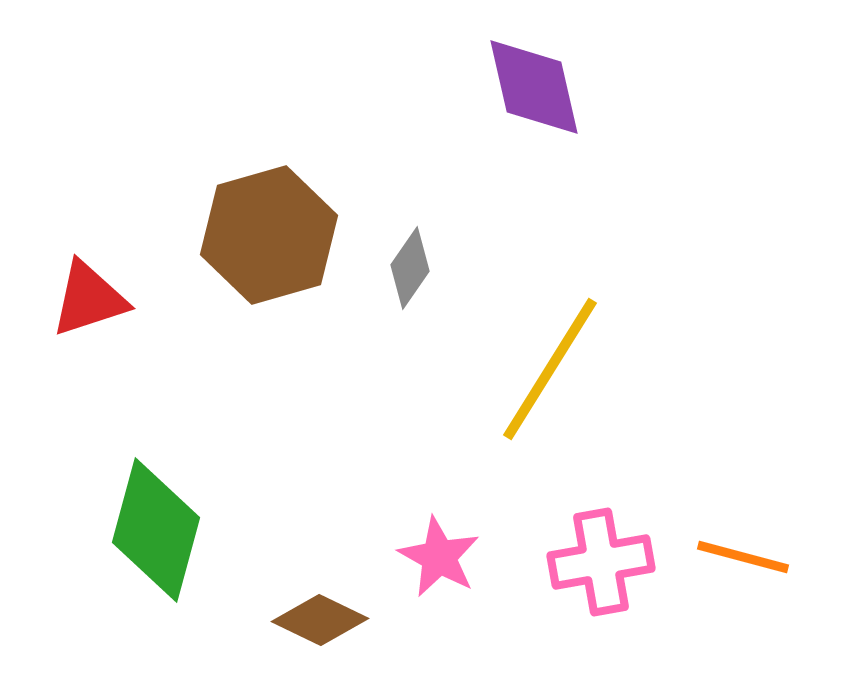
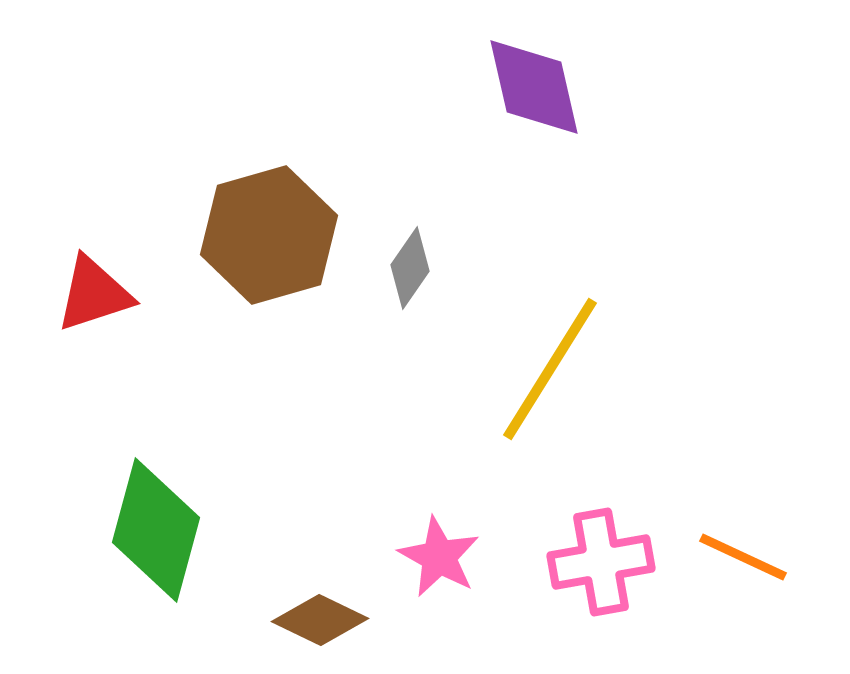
red triangle: moved 5 px right, 5 px up
orange line: rotated 10 degrees clockwise
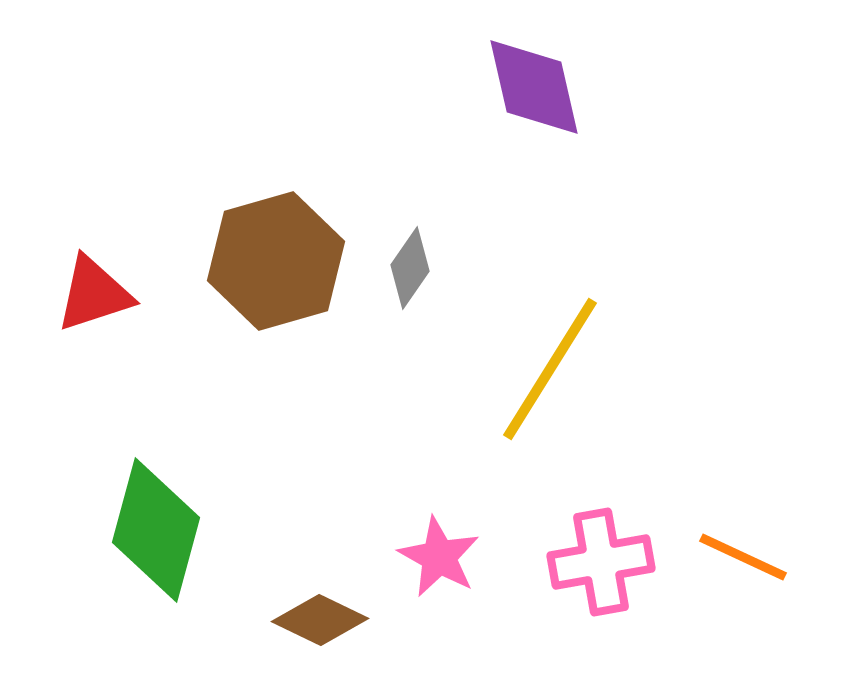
brown hexagon: moved 7 px right, 26 px down
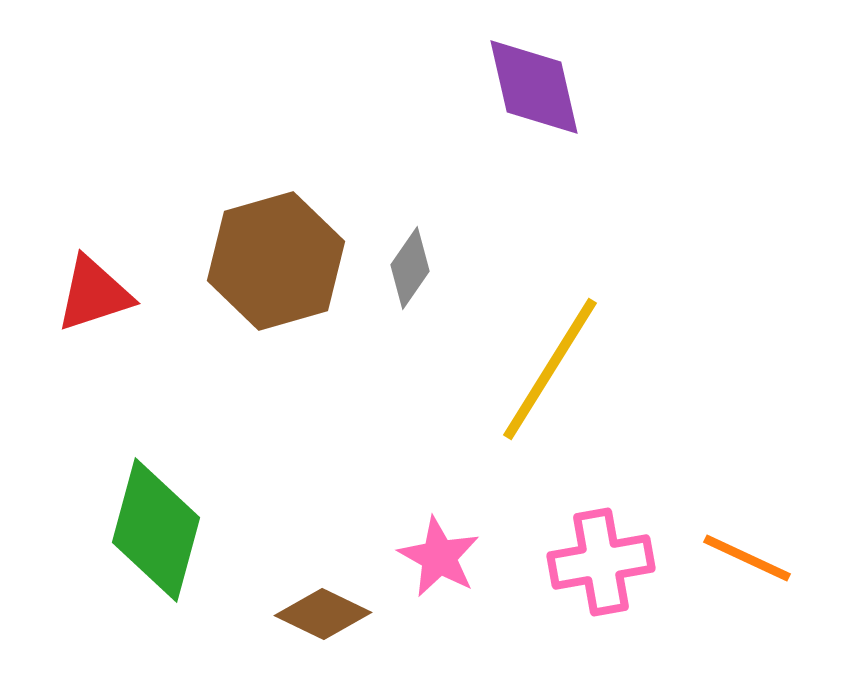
orange line: moved 4 px right, 1 px down
brown diamond: moved 3 px right, 6 px up
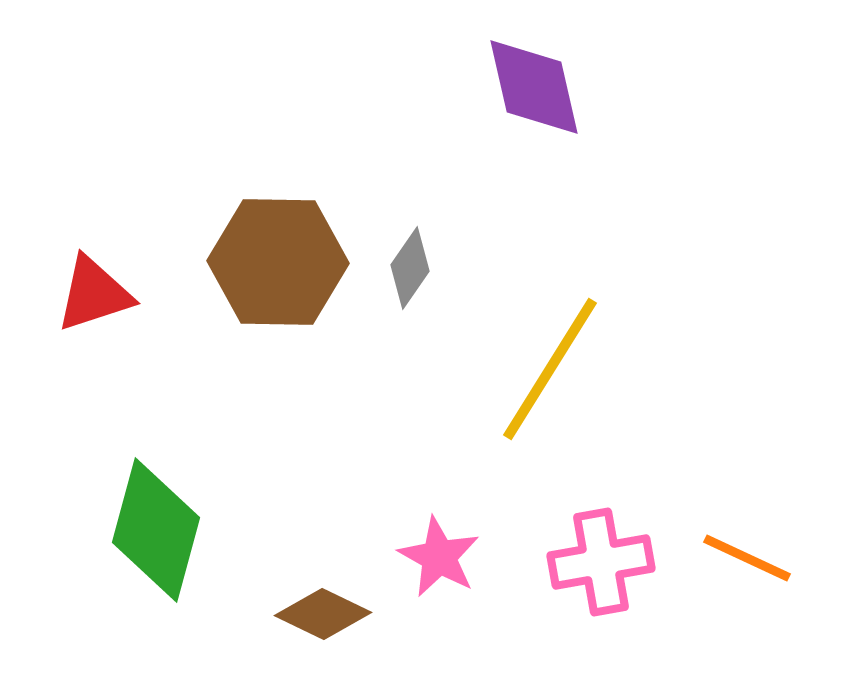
brown hexagon: moved 2 px right, 1 px down; rotated 17 degrees clockwise
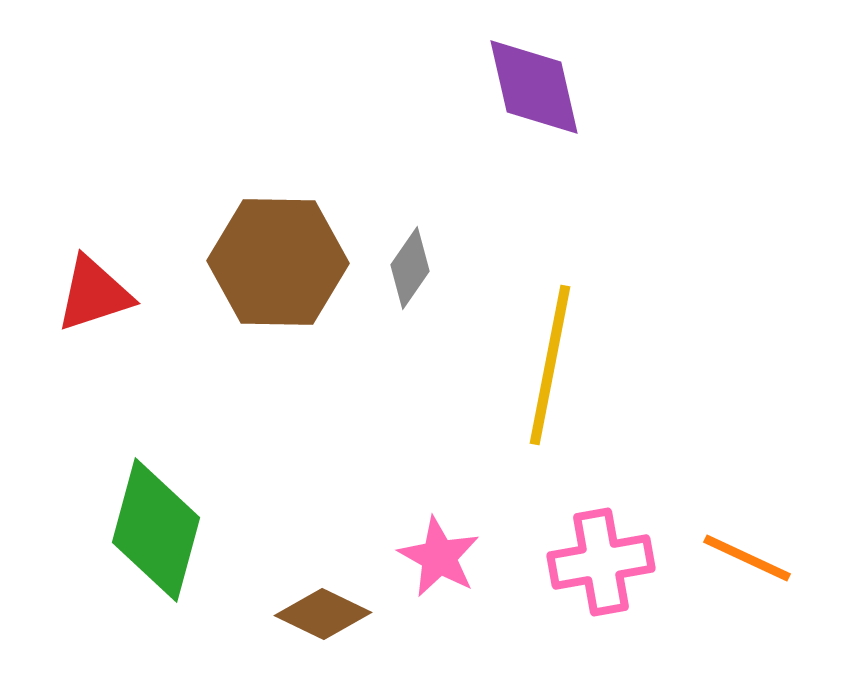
yellow line: moved 4 px up; rotated 21 degrees counterclockwise
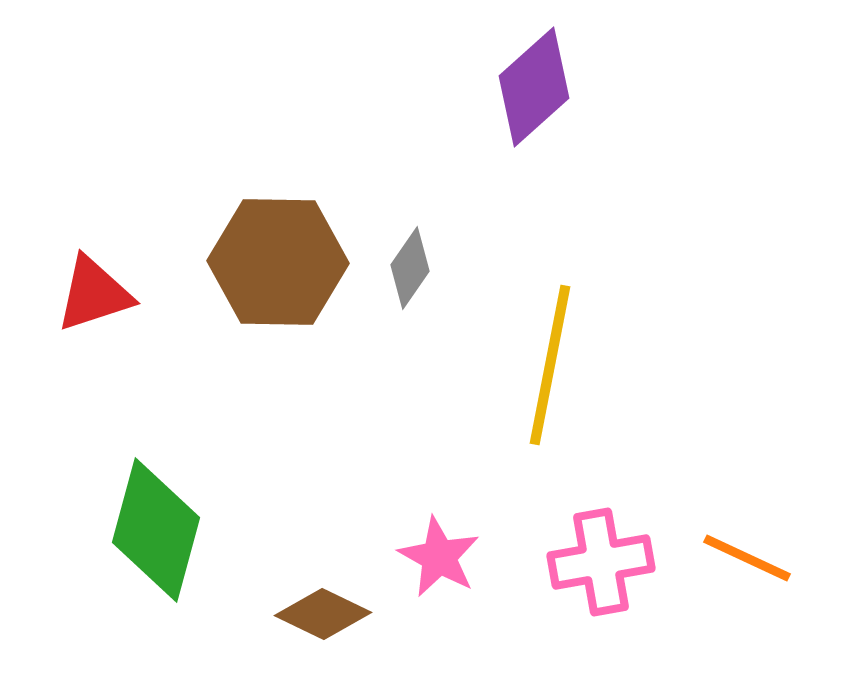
purple diamond: rotated 61 degrees clockwise
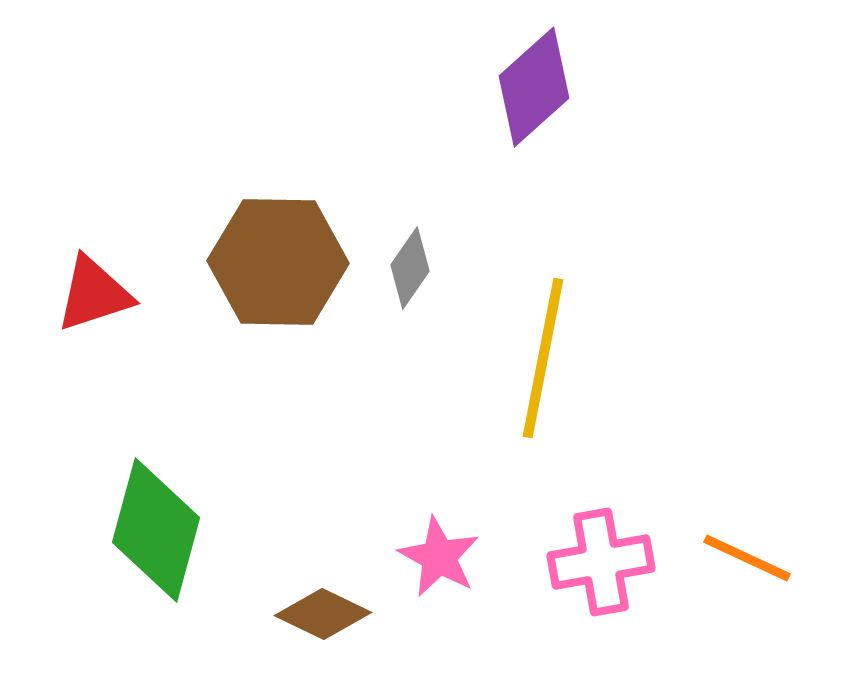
yellow line: moved 7 px left, 7 px up
